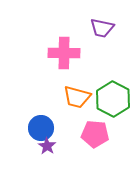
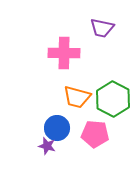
blue circle: moved 16 px right
purple star: rotated 18 degrees counterclockwise
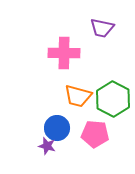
orange trapezoid: moved 1 px right, 1 px up
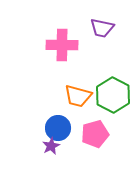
pink cross: moved 2 px left, 8 px up
green hexagon: moved 4 px up
blue circle: moved 1 px right
pink pentagon: rotated 20 degrees counterclockwise
purple star: moved 4 px right; rotated 30 degrees clockwise
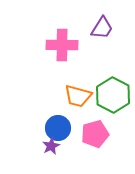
purple trapezoid: rotated 70 degrees counterclockwise
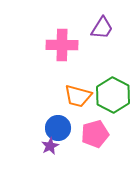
purple star: moved 1 px left
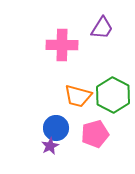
blue circle: moved 2 px left
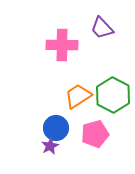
purple trapezoid: rotated 105 degrees clockwise
orange trapezoid: rotated 132 degrees clockwise
